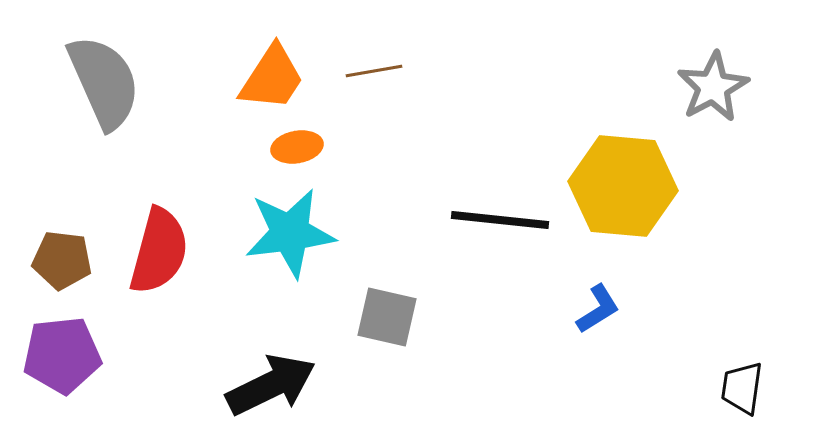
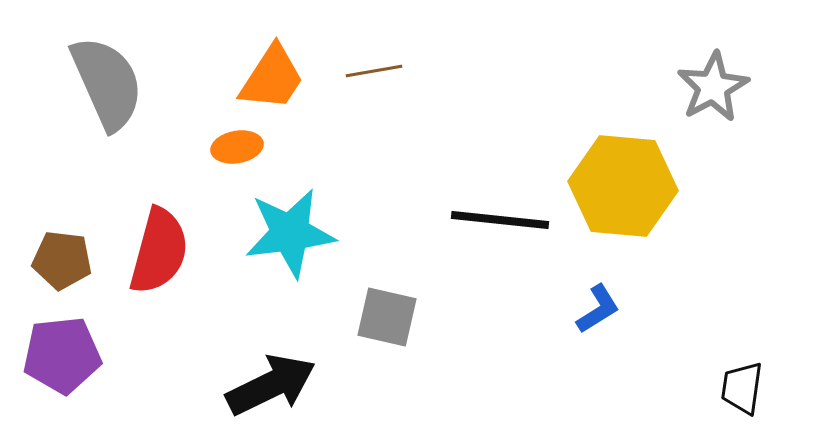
gray semicircle: moved 3 px right, 1 px down
orange ellipse: moved 60 px left
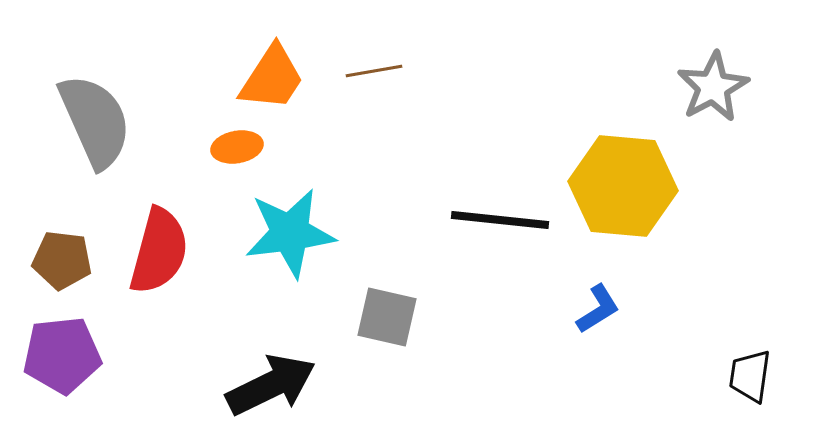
gray semicircle: moved 12 px left, 38 px down
black trapezoid: moved 8 px right, 12 px up
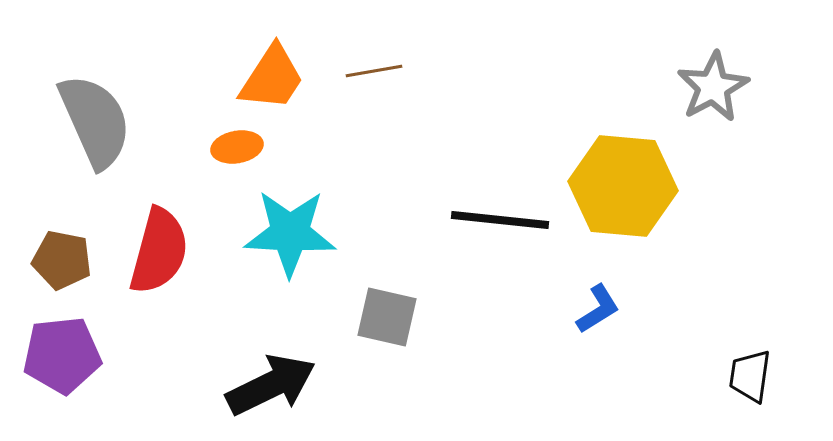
cyan star: rotated 10 degrees clockwise
brown pentagon: rotated 4 degrees clockwise
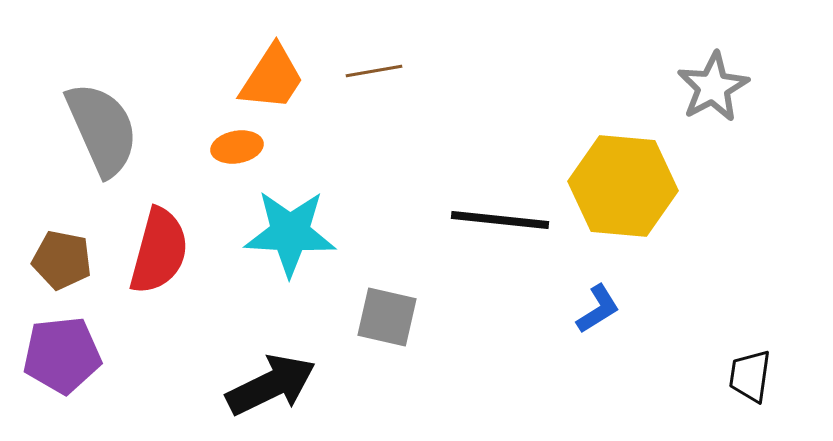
gray semicircle: moved 7 px right, 8 px down
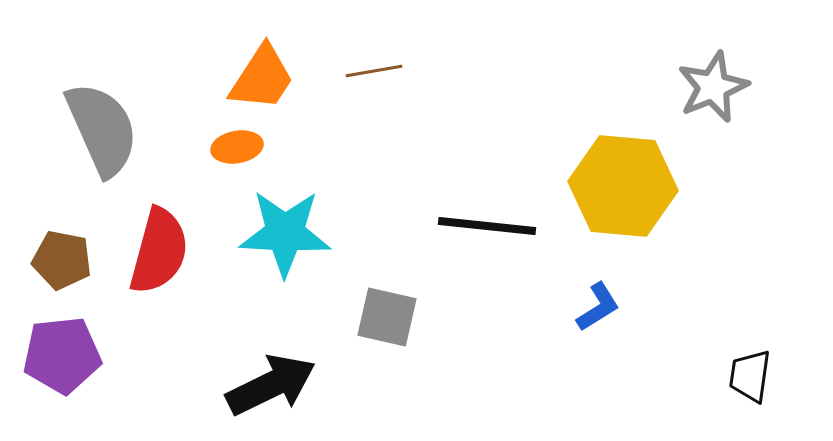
orange trapezoid: moved 10 px left
gray star: rotated 6 degrees clockwise
black line: moved 13 px left, 6 px down
cyan star: moved 5 px left
blue L-shape: moved 2 px up
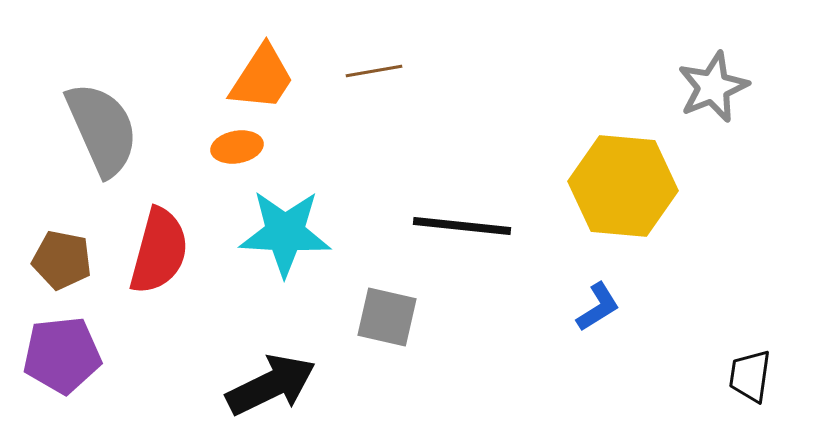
black line: moved 25 px left
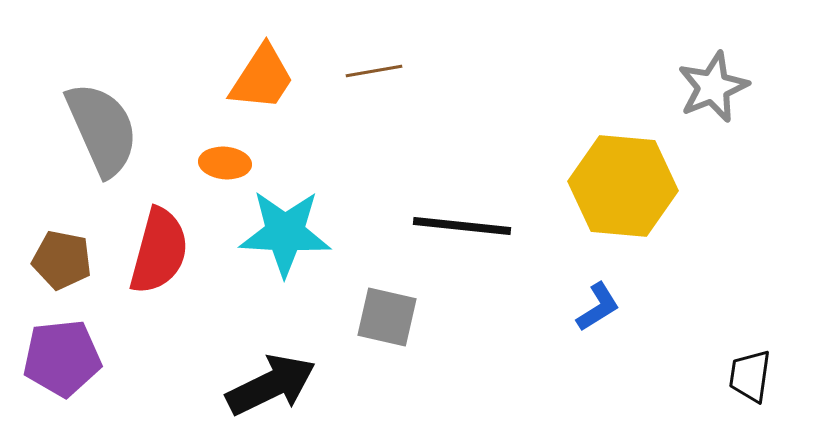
orange ellipse: moved 12 px left, 16 px down; rotated 15 degrees clockwise
purple pentagon: moved 3 px down
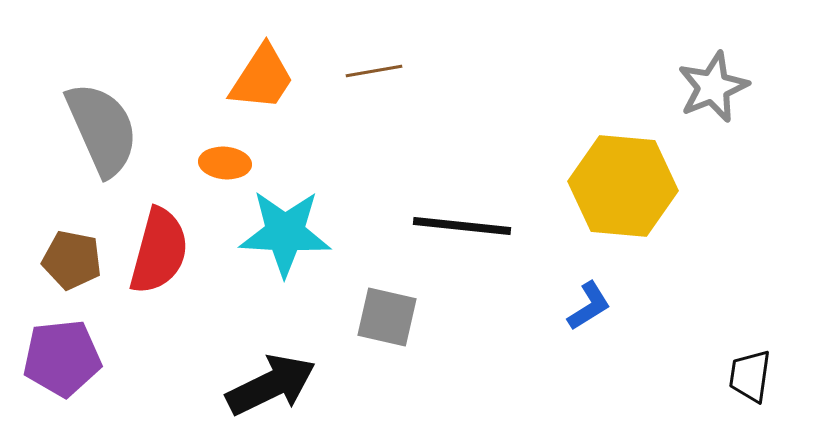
brown pentagon: moved 10 px right
blue L-shape: moved 9 px left, 1 px up
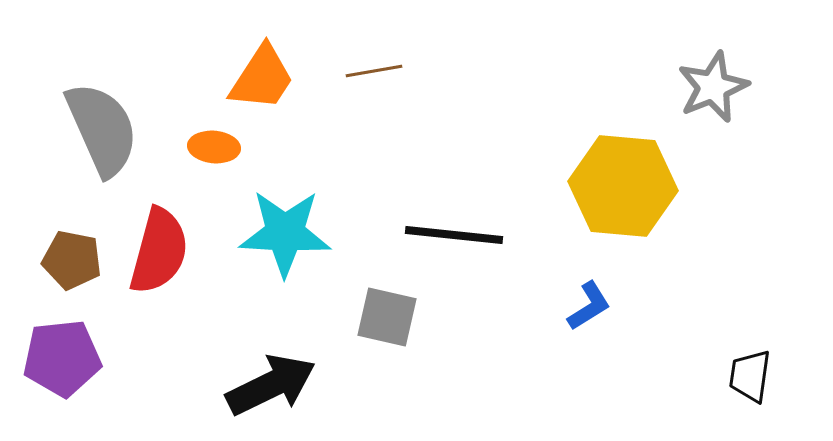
orange ellipse: moved 11 px left, 16 px up
black line: moved 8 px left, 9 px down
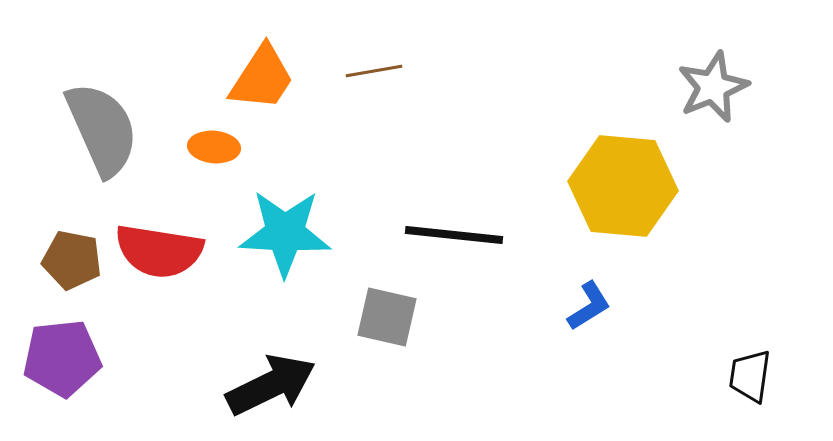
red semicircle: rotated 84 degrees clockwise
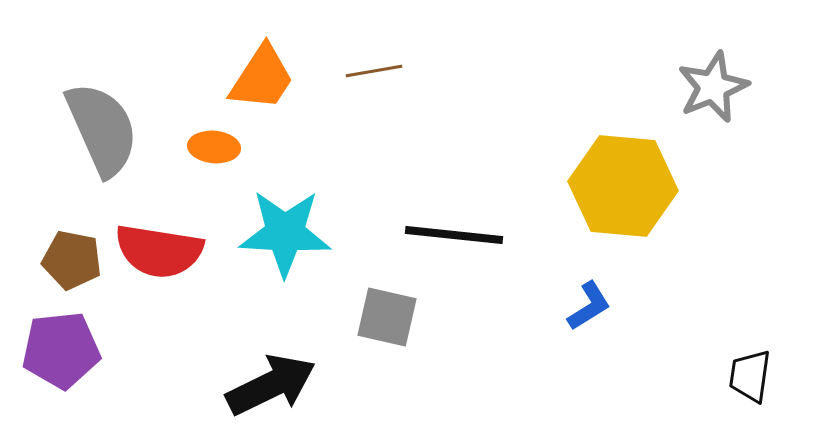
purple pentagon: moved 1 px left, 8 px up
